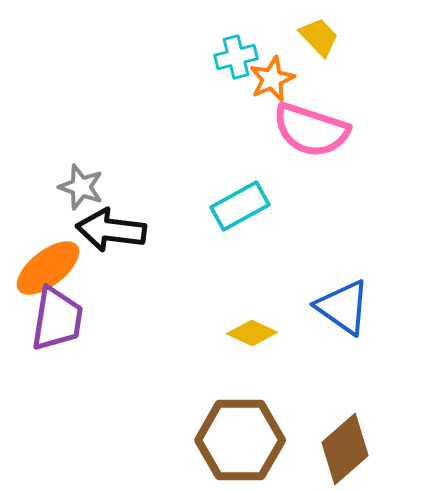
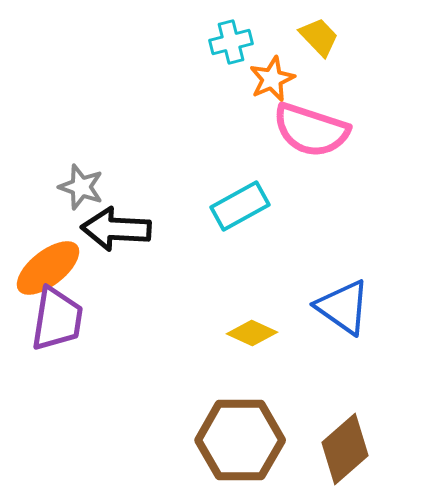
cyan cross: moved 5 px left, 15 px up
black arrow: moved 5 px right, 1 px up; rotated 4 degrees counterclockwise
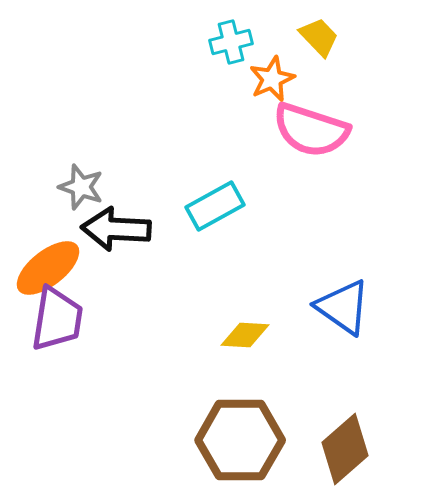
cyan rectangle: moved 25 px left
yellow diamond: moved 7 px left, 2 px down; rotated 21 degrees counterclockwise
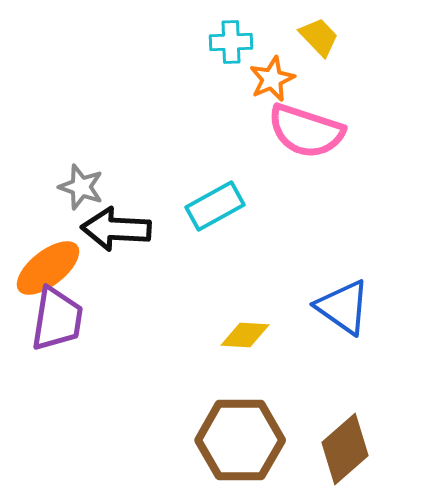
cyan cross: rotated 12 degrees clockwise
pink semicircle: moved 5 px left, 1 px down
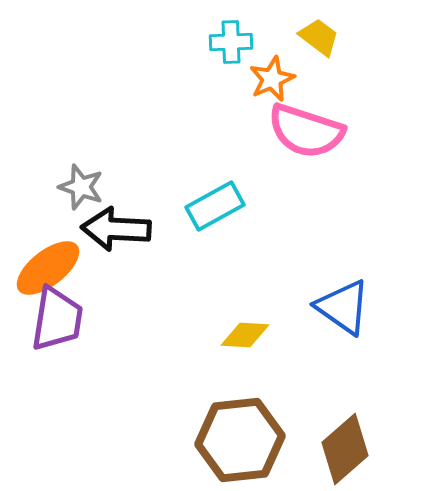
yellow trapezoid: rotated 9 degrees counterclockwise
brown hexagon: rotated 6 degrees counterclockwise
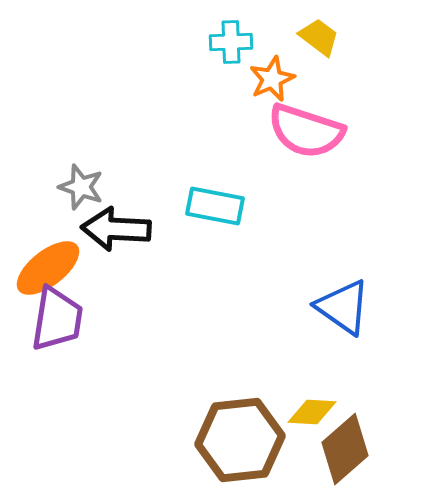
cyan rectangle: rotated 40 degrees clockwise
yellow diamond: moved 67 px right, 77 px down
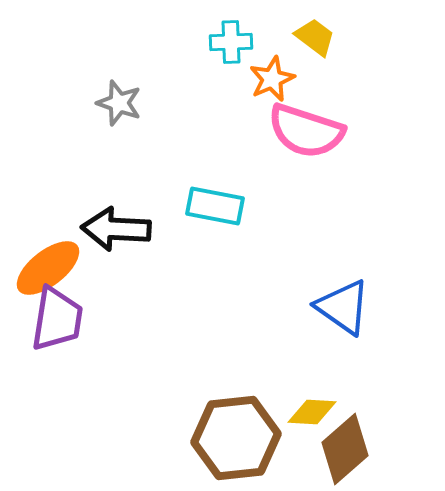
yellow trapezoid: moved 4 px left
gray star: moved 38 px right, 84 px up
brown hexagon: moved 4 px left, 2 px up
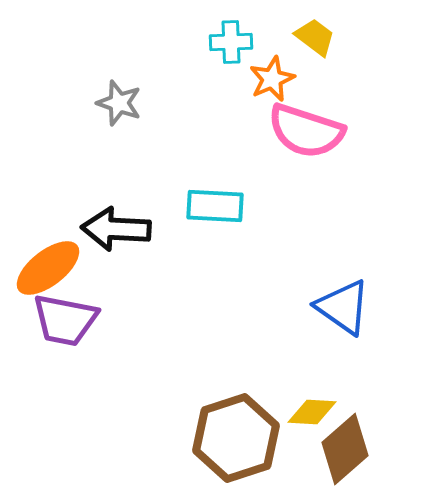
cyan rectangle: rotated 8 degrees counterclockwise
purple trapezoid: moved 8 px right, 1 px down; rotated 92 degrees clockwise
brown hexagon: rotated 12 degrees counterclockwise
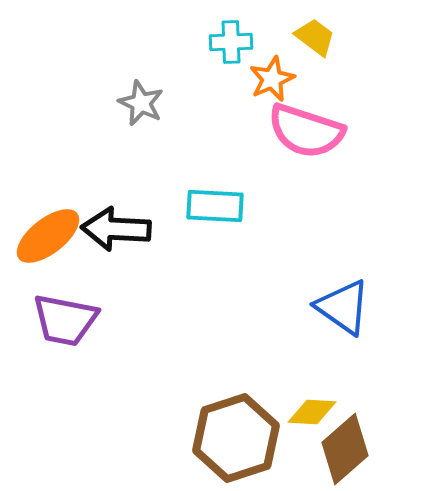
gray star: moved 22 px right; rotated 6 degrees clockwise
orange ellipse: moved 32 px up
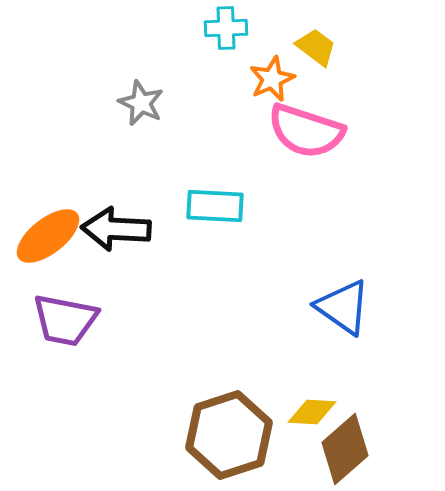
yellow trapezoid: moved 1 px right, 10 px down
cyan cross: moved 5 px left, 14 px up
brown hexagon: moved 7 px left, 3 px up
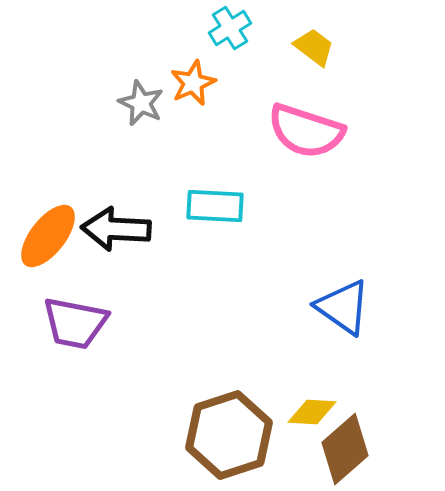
cyan cross: moved 4 px right; rotated 30 degrees counterclockwise
yellow trapezoid: moved 2 px left
orange star: moved 79 px left, 4 px down
orange ellipse: rotated 14 degrees counterclockwise
purple trapezoid: moved 10 px right, 3 px down
